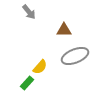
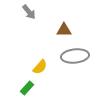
gray ellipse: rotated 16 degrees clockwise
green rectangle: moved 5 px down
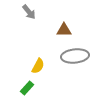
yellow semicircle: moved 2 px left, 1 px up; rotated 14 degrees counterclockwise
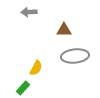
gray arrow: rotated 126 degrees clockwise
yellow semicircle: moved 2 px left, 2 px down
green rectangle: moved 4 px left
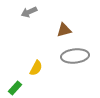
gray arrow: rotated 21 degrees counterclockwise
brown triangle: rotated 14 degrees counterclockwise
green rectangle: moved 8 px left
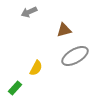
gray ellipse: rotated 24 degrees counterclockwise
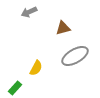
brown triangle: moved 1 px left, 2 px up
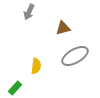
gray arrow: rotated 42 degrees counterclockwise
yellow semicircle: moved 2 px up; rotated 21 degrees counterclockwise
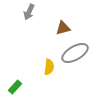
gray ellipse: moved 3 px up
yellow semicircle: moved 13 px right, 1 px down
green rectangle: moved 1 px up
